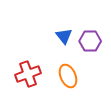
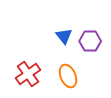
red cross: rotated 15 degrees counterclockwise
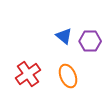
blue triangle: rotated 12 degrees counterclockwise
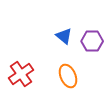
purple hexagon: moved 2 px right
red cross: moved 7 px left
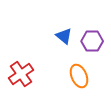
orange ellipse: moved 11 px right
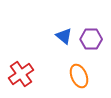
purple hexagon: moved 1 px left, 2 px up
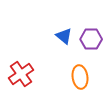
orange ellipse: moved 1 px right, 1 px down; rotated 15 degrees clockwise
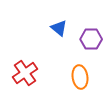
blue triangle: moved 5 px left, 8 px up
red cross: moved 4 px right, 1 px up
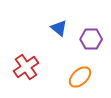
red cross: moved 1 px right, 6 px up
orange ellipse: rotated 55 degrees clockwise
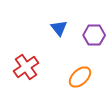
blue triangle: rotated 12 degrees clockwise
purple hexagon: moved 3 px right, 4 px up
